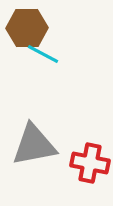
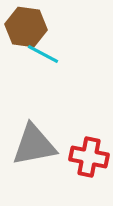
brown hexagon: moved 1 px left, 1 px up; rotated 9 degrees clockwise
red cross: moved 1 px left, 6 px up
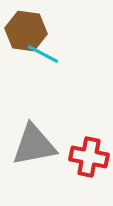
brown hexagon: moved 4 px down
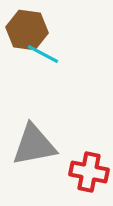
brown hexagon: moved 1 px right, 1 px up
red cross: moved 15 px down
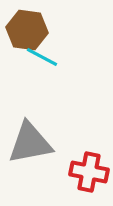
cyan line: moved 1 px left, 3 px down
gray triangle: moved 4 px left, 2 px up
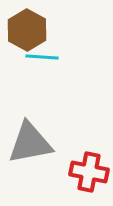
brown hexagon: rotated 21 degrees clockwise
cyan line: rotated 24 degrees counterclockwise
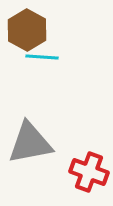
red cross: rotated 9 degrees clockwise
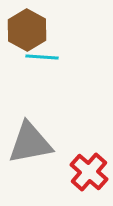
red cross: rotated 21 degrees clockwise
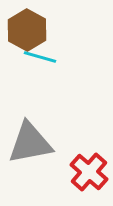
cyan line: moved 2 px left; rotated 12 degrees clockwise
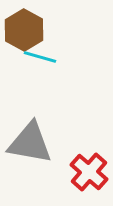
brown hexagon: moved 3 px left
gray triangle: rotated 21 degrees clockwise
